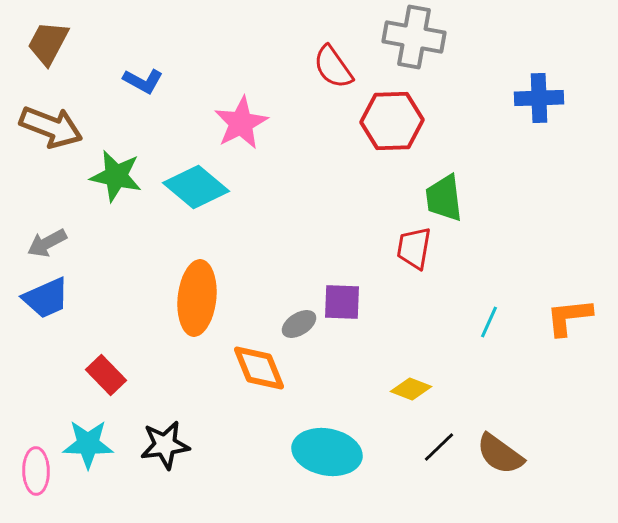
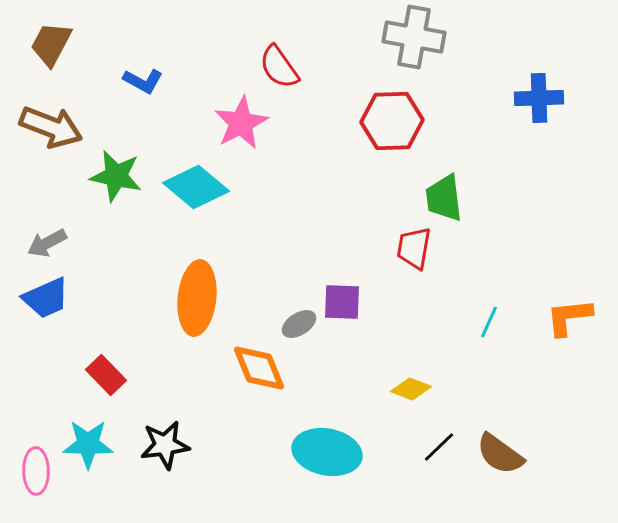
brown trapezoid: moved 3 px right, 1 px down
red semicircle: moved 54 px left
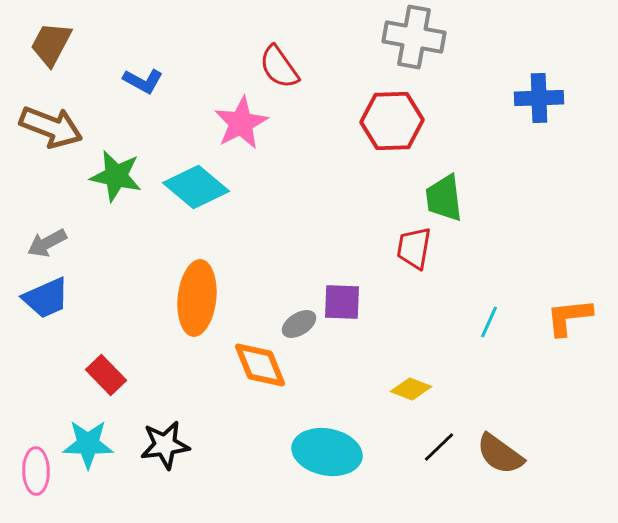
orange diamond: moved 1 px right, 3 px up
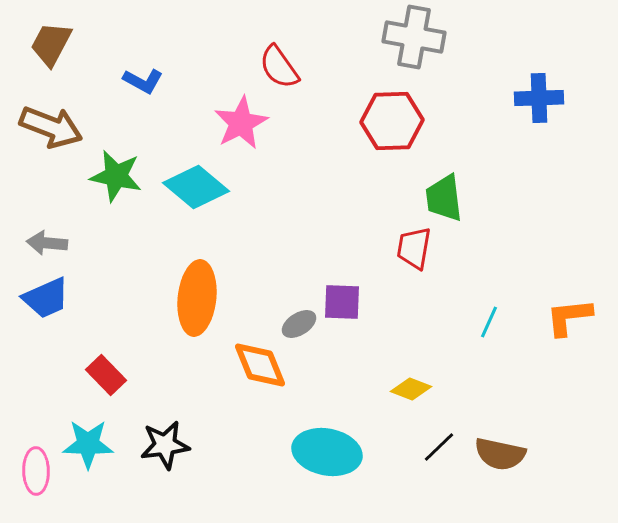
gray arrow: rotated 33 degrees clockwise
brown semicircle: rotated 24 degrees counterclockwise
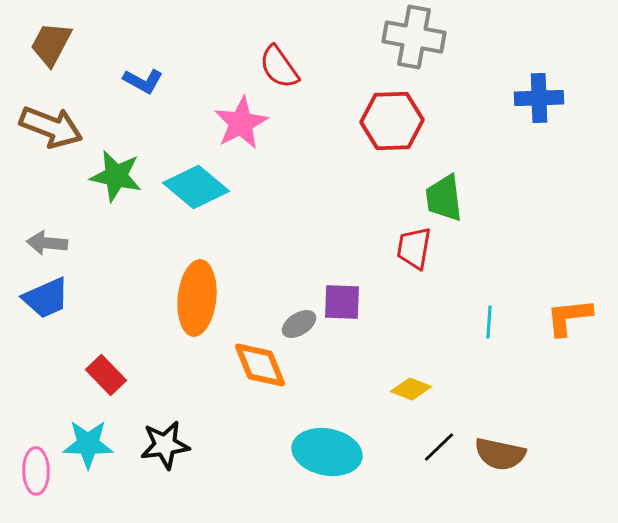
cyan line: rotated 20 degrees counterclockwise
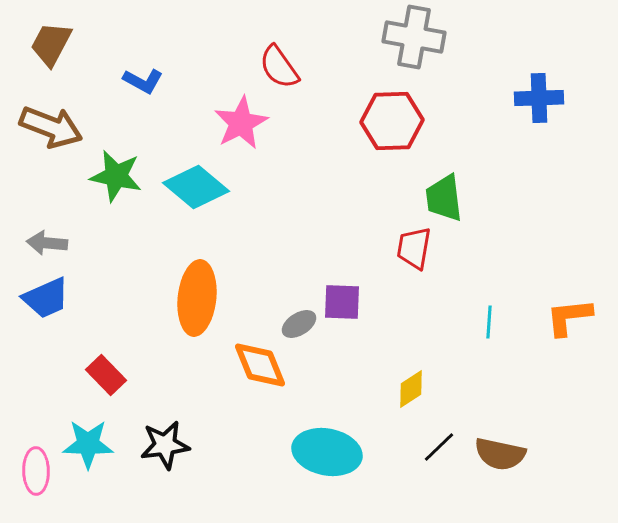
yellow diamond: rotated 54 degrees counterclockwise
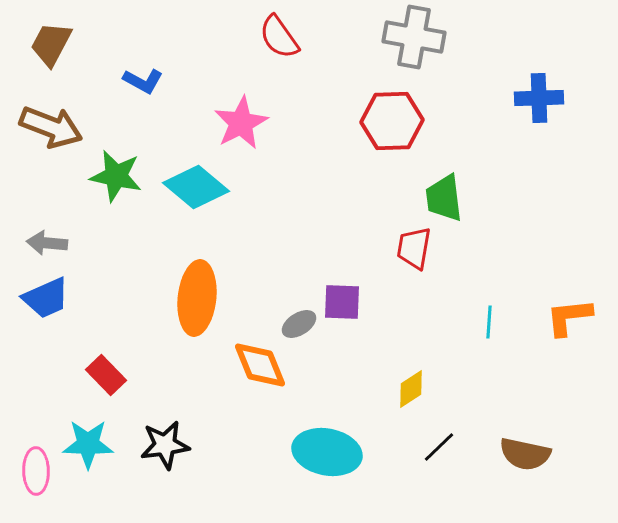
red semicircle: moved 30 px up
brown semicircle: moved 25 px right
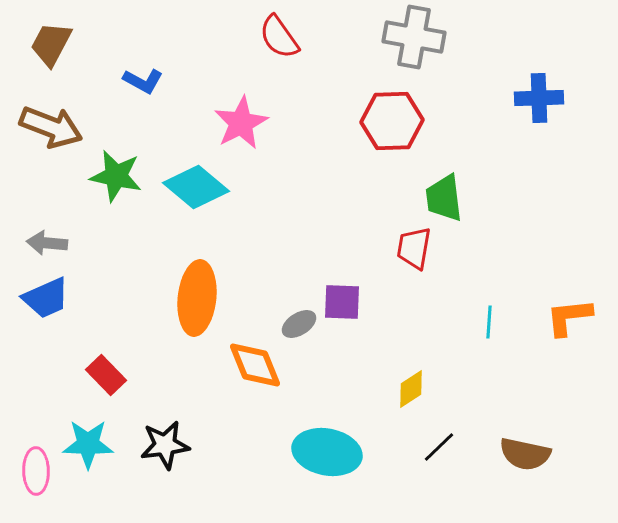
orange diamond: moved 5 px left
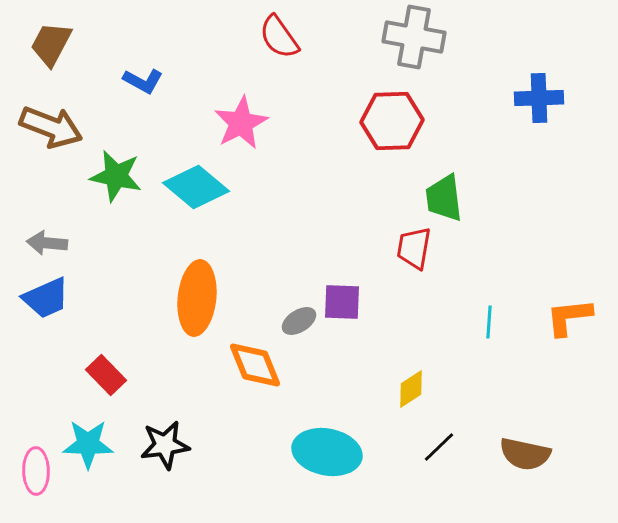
gray ellipse: moved 3 px up
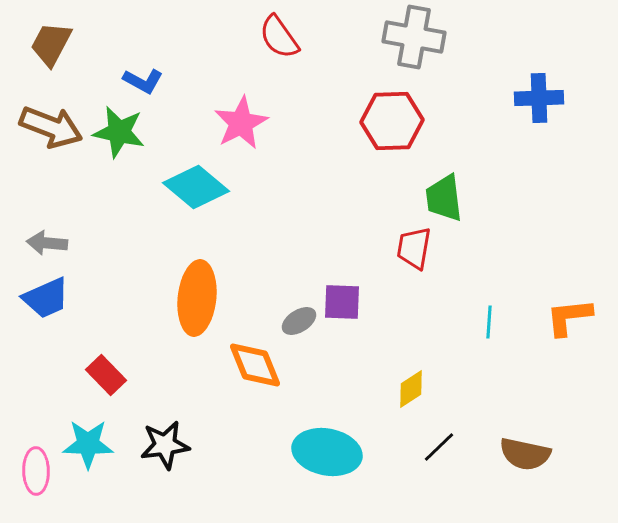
green star: moved 3 px right, 44 px up
